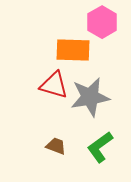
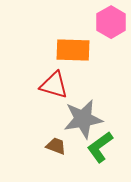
pink hexagon: moved 9 px right
gray star: moved 7 px left, 22 px down
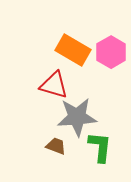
pink hexagon: moved 30 px down
orange rectangle: rotated 28 degrees clockwise
gray star: moved 6 px left, 2 px up; rotated 6 degrees clockwise
green L-shape: rotated 132 degrees clockwise
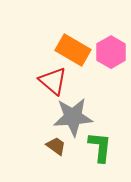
red triangle: moved 1 px left, 4 px up; rotated 24 degrees clockwise
gray star: moved 4 px left
brown trapezoid: rotated 15 degrees clockwise
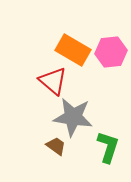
pink hexagon: rotated 24 degrees clockwise
gray star: rotated 12 degrees clockwise
green L-shape: moved 8 px right; rotated 12 degrees clockwise
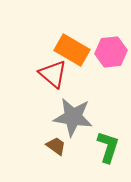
orange rectangle: moved 1 px left
red triangle: moved 7 px up
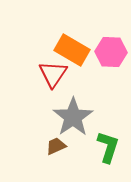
pink hexagon: rotated 8 degrees clockwise
red triangle: rotated 24 degrees clockwise
gray star: rotated 30 degrees clockwise
brown trapezoid: rotated 60 degrees counterclockwise
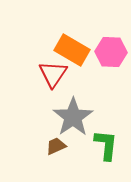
green L-shape: moved 2 px left, 2 px up; rotated 12 degrees counterclockwise
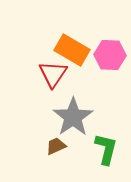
pink hexagon: moved 1 px left, 3 px down
green L-shape: moved 4 px down; rotated 8 degrees clockwise
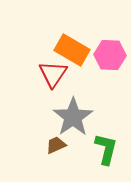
brown trapezoid: moved 1 px up
